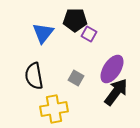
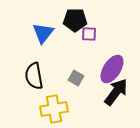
purple square: rotated 28 degrees counterclockwise
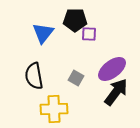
purple ellipse: rotated 20 degrees clockwise
yellow cross: rotated 8 degrees clockwise
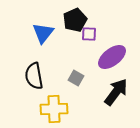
black pentagon: rotated 25 degrees counterclockwise
purple ellipse: moved 12 px up
